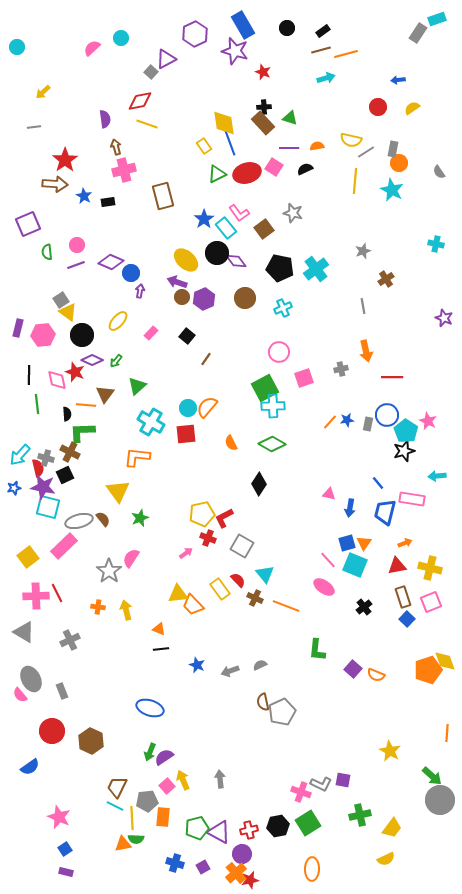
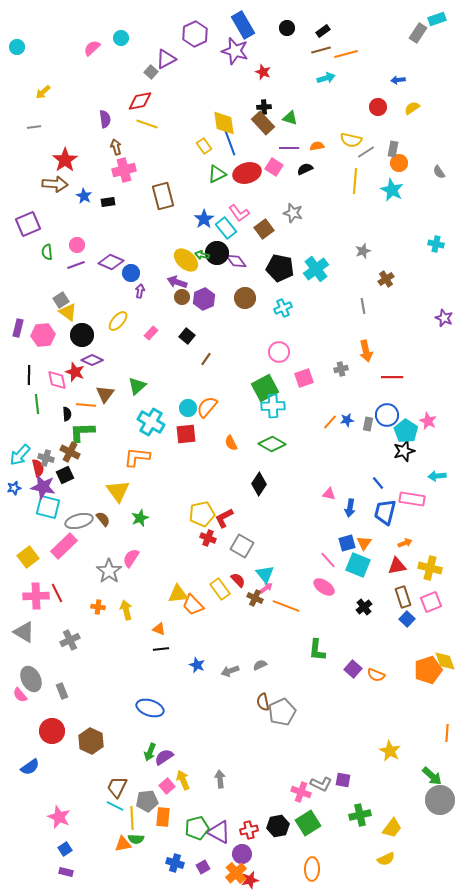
green arrow at (116, 361): moved 86 px right, 106 px up; rotated 64 degrees clockwise
pink arrow at (186, 553): moved 80 px right, 35 px down
cyan square at (355, 565): moved 3 px right
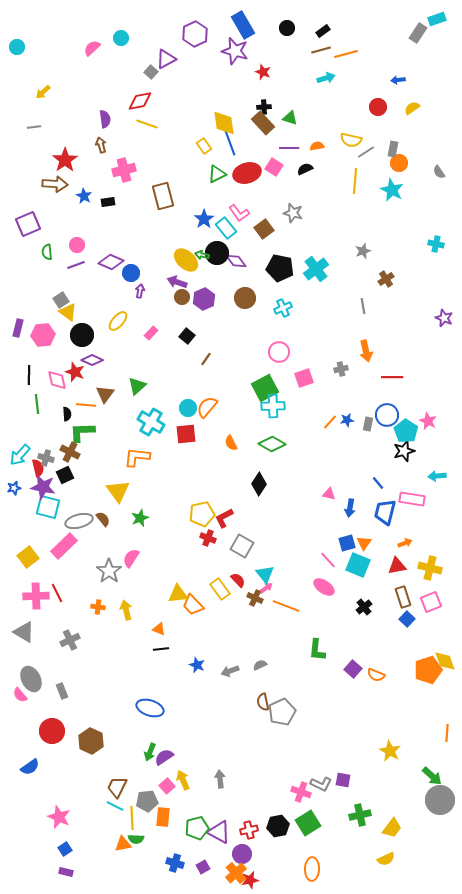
brown arrow at (116, 147): moved 15 px left, 2 px up
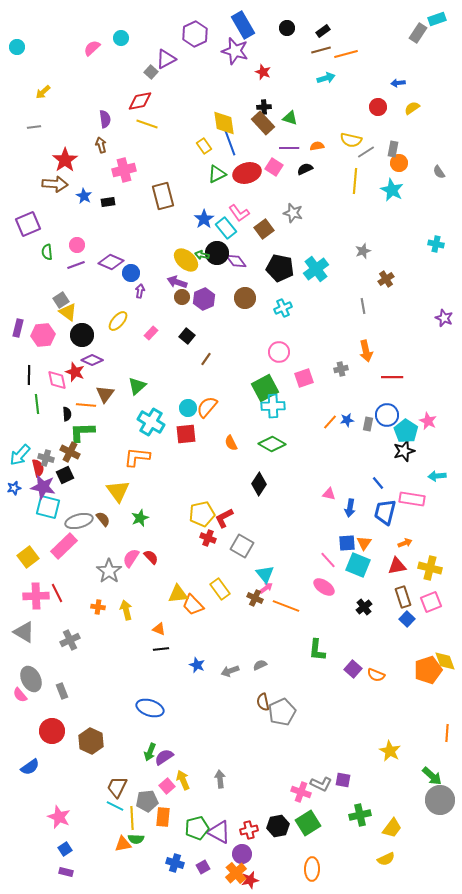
blue arrow at (398, 80): moved 3 px down
blue square at (347, 543): rotated 12 degrees clockwise
red semicircle at (238, 580): moved 87 px left, 23 px up
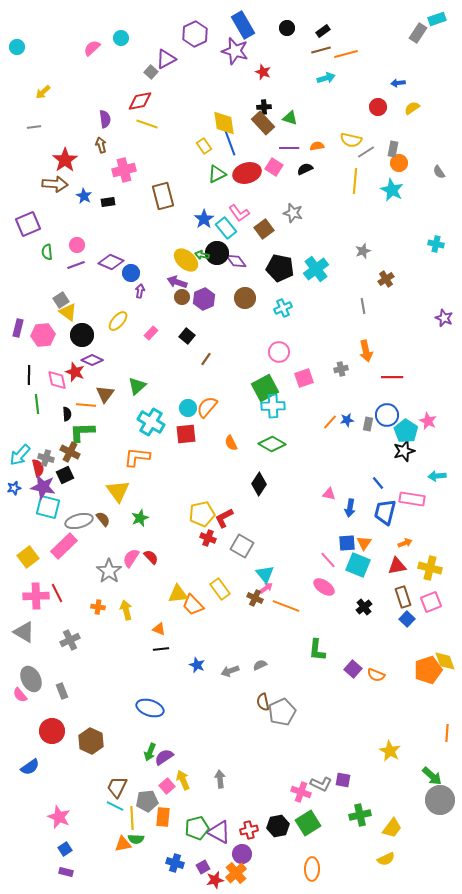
red star at (250, 880): moved 35 px left
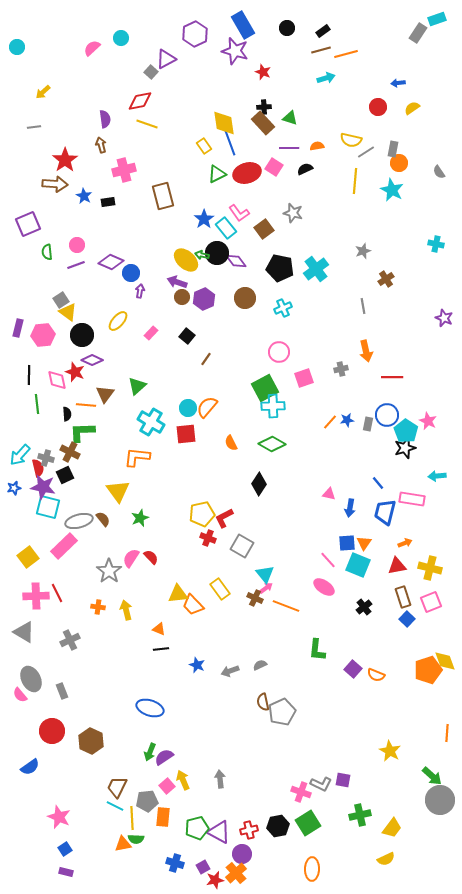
black star at (404, 451): moved 1 px right, 3 px up
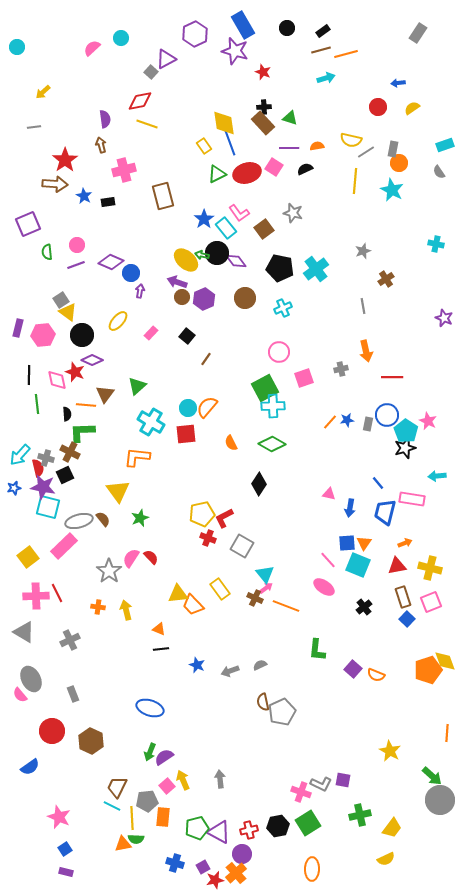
cyan rectangle at (437, 19): moved 8 px right, 126 px down
gray rectangle at (62, 691): moved 11 px right, 3 px down
cyan line at (115, 806): moved 3 px left
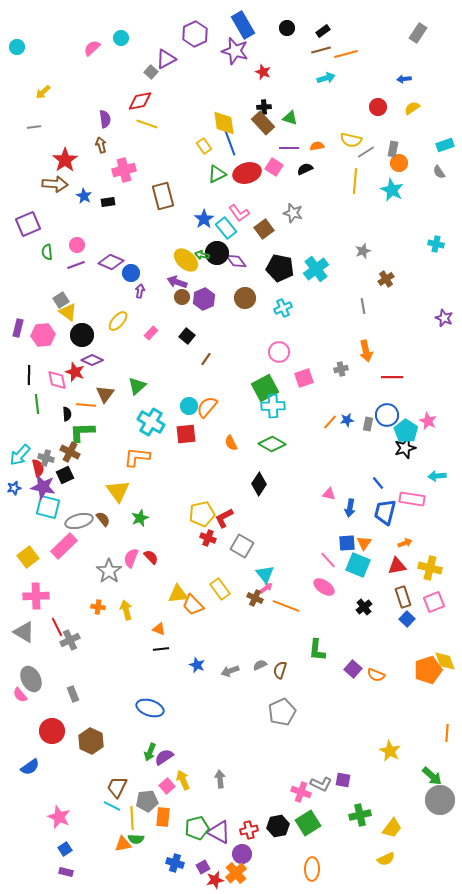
blue arrow at (398, 83): moved 6 px right, 4 px up
cyan circle at (188, 408): moved 1 px right, 2 px up
pink semicircle at (131, 558): rotated 12 degrees counterclockwise
red line at (57, 593): moved 34 px down
pink square at (431, 602): moved 3 px right
brown semicircle at (263, 702): moved 17 px right, 32 px up; rotated 30 degrees clockwise
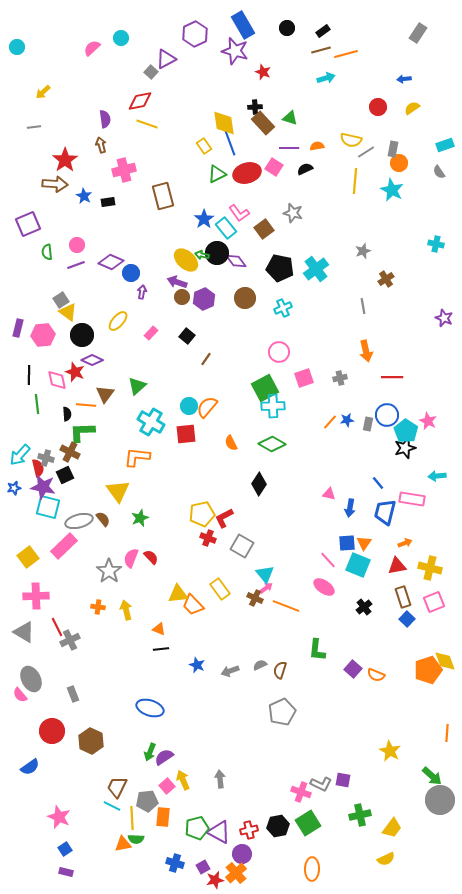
black cross at (264, 107): moved 9 px left
purple arrow at (140, 291): moved 2 px right, 1 px down
gray cross at (341, 369): moved 1 px left, 9 px down
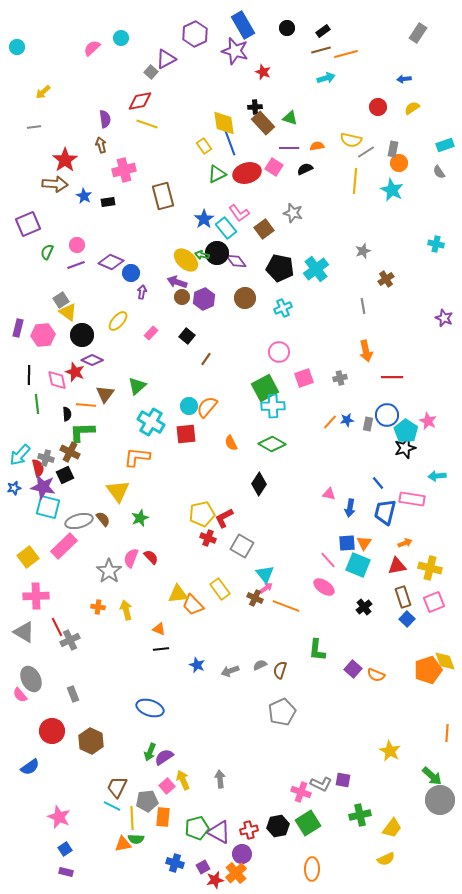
green semicircle at (47, 252): rotated 28 degrees clockwise
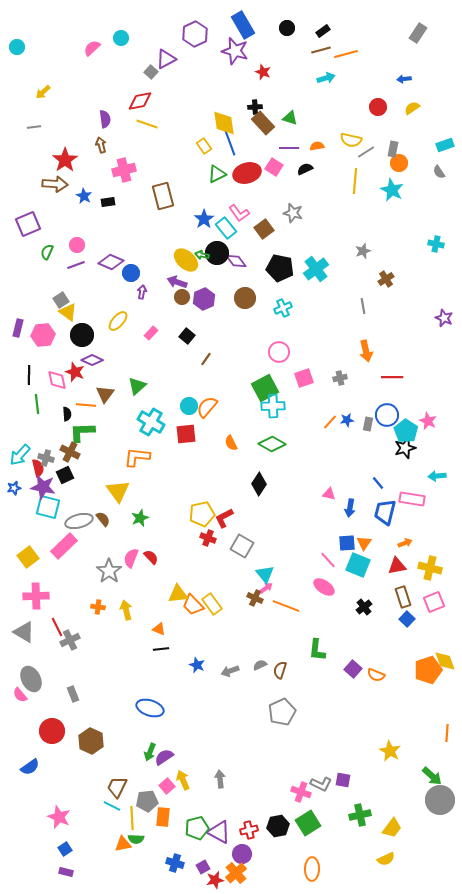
yellow rectangle at (220, 589): moved 8 px left, 15 px down
